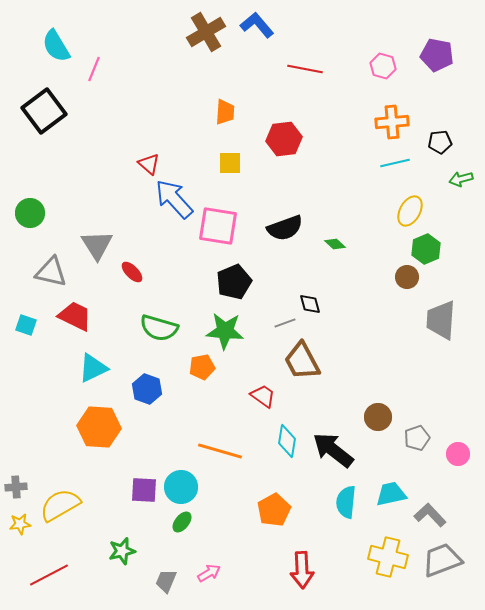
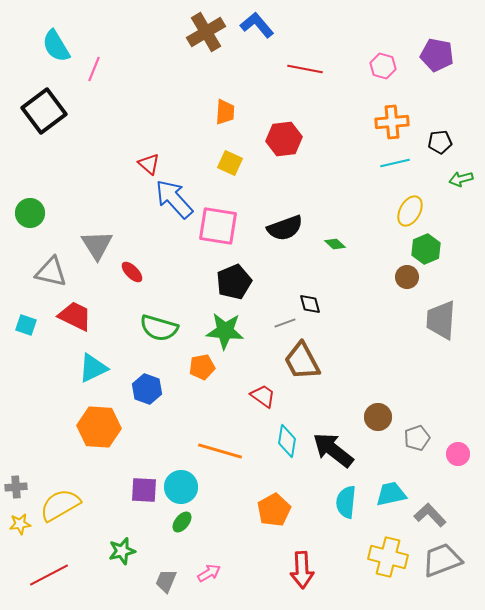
yellow square at (230, 163): rotated 25 degrees clockwise
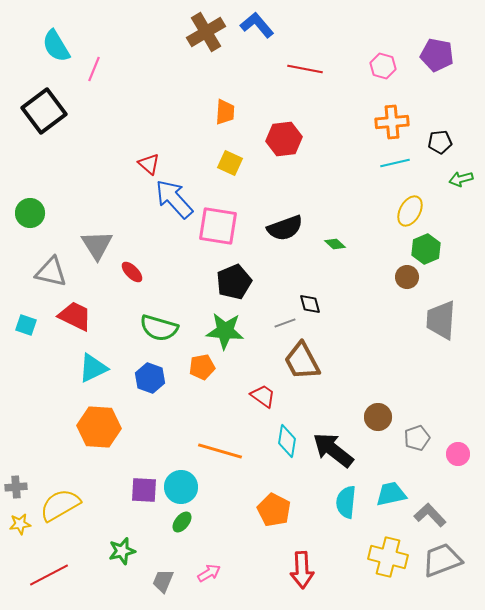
blue hexagon at (147, 389): moved 3 px right, 11 px up
orange pentagon at (274, 510): rotated 16 degrees counterclockwise
gray trapezoid at (166, 581): moved 3 px left
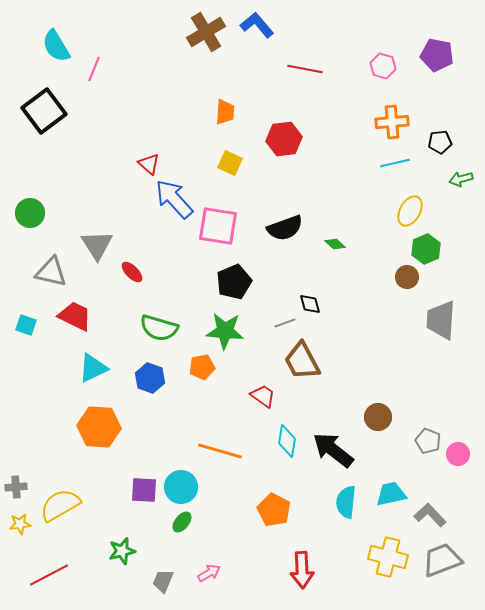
gray pentagon at (417, 438): moved 11 px right, 3 px down; rotated 30 degrees counterclockwise
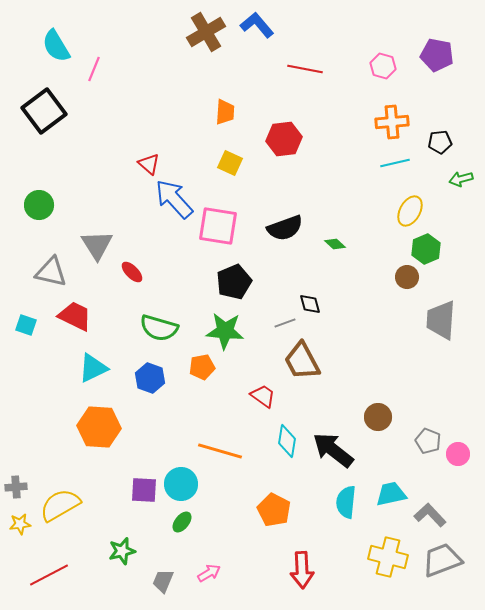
green circle at (30, 213): moved 9 px right, 8 px up
cyan circle at (181, 487): moved 3 px up
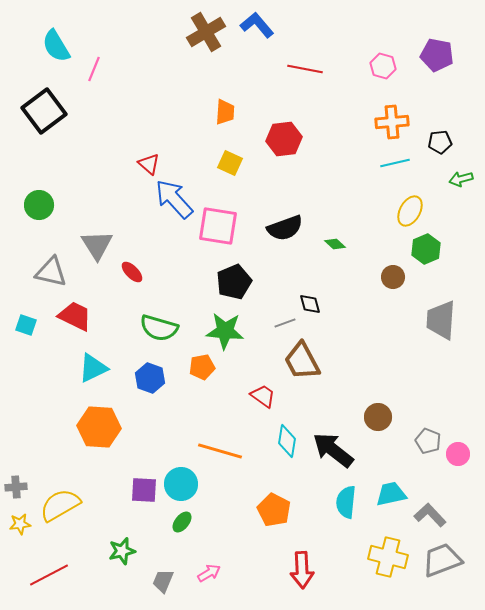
brown circle at (407, 277): moved 14 px left
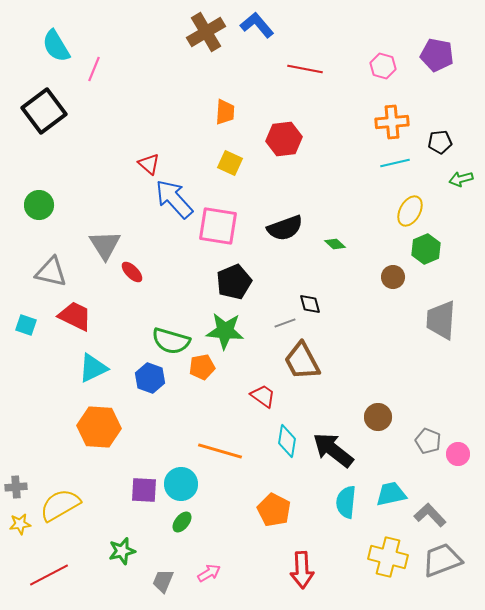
gray triangle at (97, 245): moved 8 px right
green semicircle at (159, 328): moved 12 px right, 13 px down
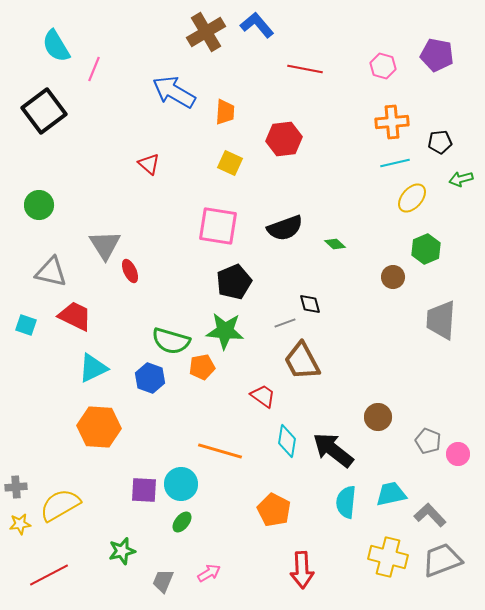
blue arrow at (174, 199): moved 107 px up; rotated 18 degrees counterclockwise
yellow ellipse at (410, 211): moved 2 px right, 13 px up; rotated 12 degrees clockwise
red ellipse at (132, 272): moved 2 px left, 1 px up; rotated 20 degrees clockwise
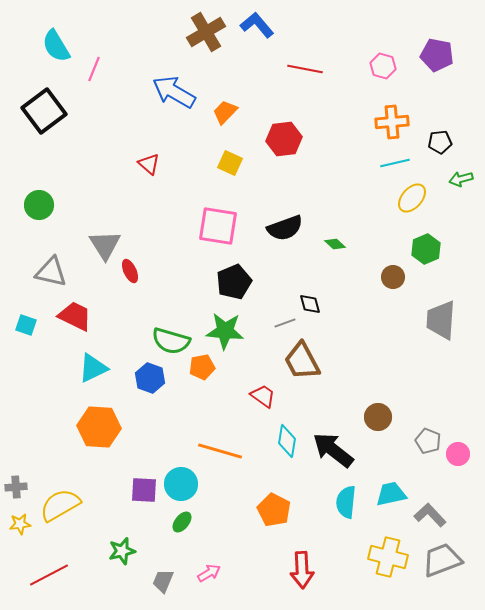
orange trapezoid at (225, 112): rotated 140 degrees counterclockwise
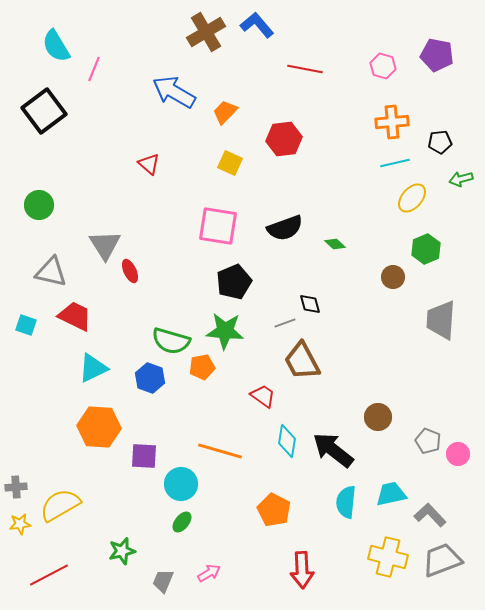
purple square at (144, 490): moved 34 px up
